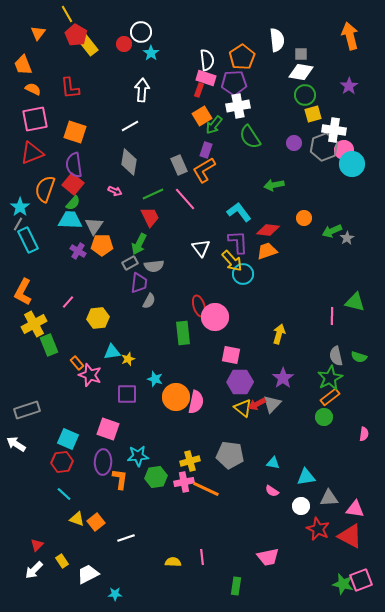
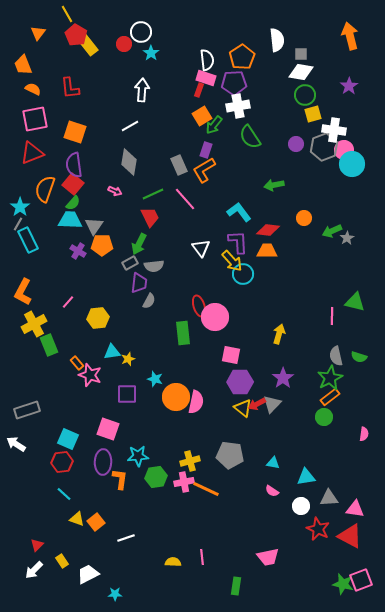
purple circle at (294, 143): moved 2 px right, 1 px down
orange trapezoid at (267, 251): rotated 20 degrees clockwise
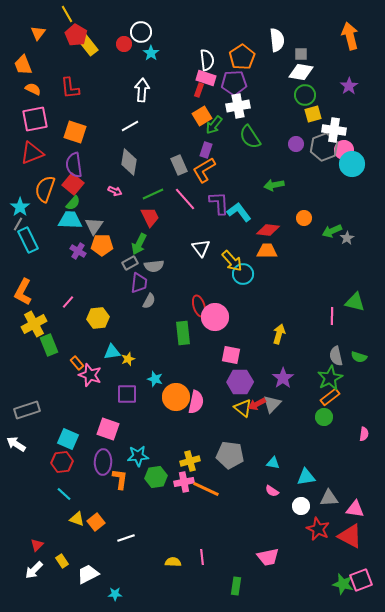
purple L-shape at (238, 242): moved 19 px left, 39 px up
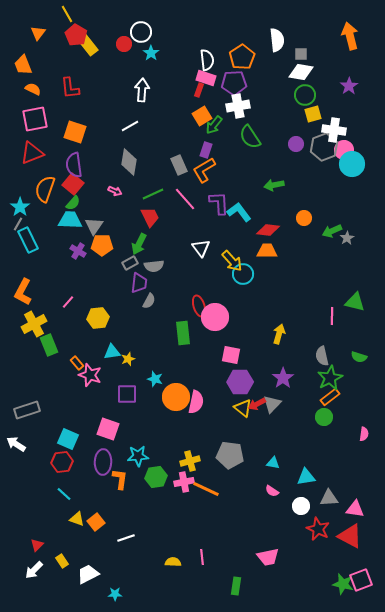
gray semicircle at (336, 356): moved 14 px left
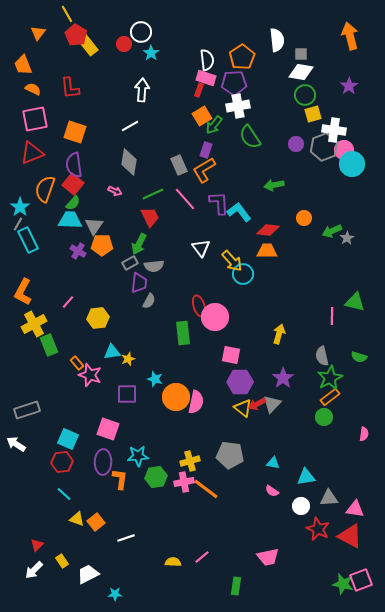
orange line at (206, 489): rotated 12 degrees clockwise
pink line at (202, 557): rotated 56 degrees clockwise
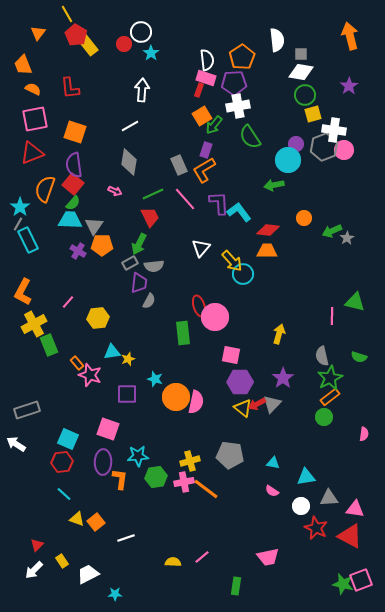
cyan circle at (352, 164): moved 64 px left, 4 px up
white triangle at (201, 248): rotated 18 degrees clockwise
red star at (318, 529): moved 2 px left, 1 px up
